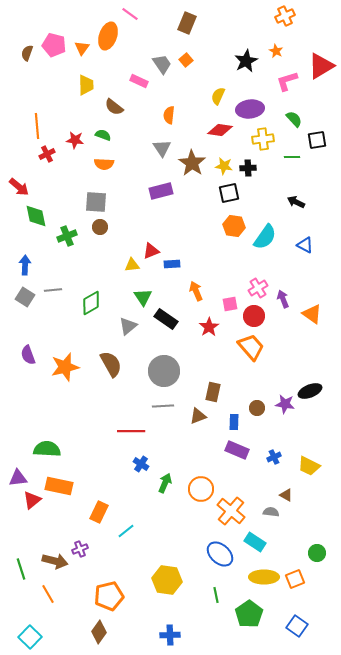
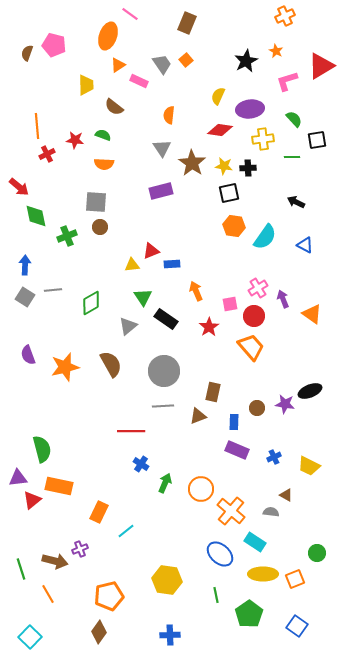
orange triangle at (82, 48): moved 36 px right, 17 px down; rotated 21 degrees clockwise
green semicircle at (47, 449): moved 5 px left; rotated 72 degrees clockwise
yellow ellipse at (264, 577): moved 1 px left, 3 px up
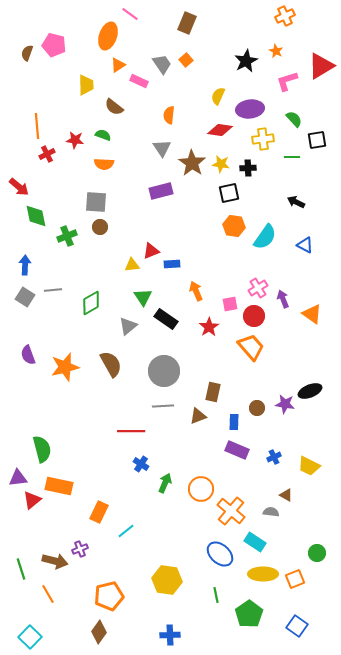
yellow star at (224, 166): moved 3 px left, 2 px up
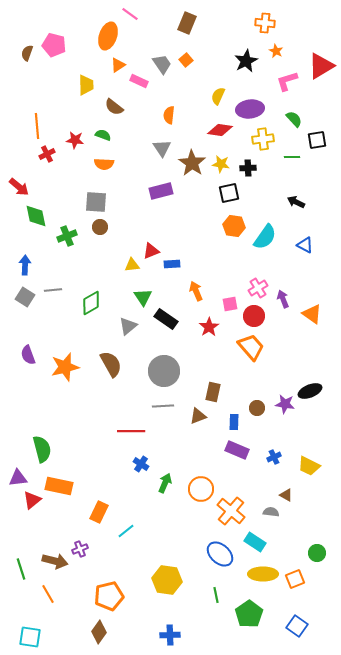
orange cross at (285, 16): moved 20 px left, 7 px down; rotated 30 degrees clockwise
cyan square at (30, 637): rotated 35 degrees counterclockwise
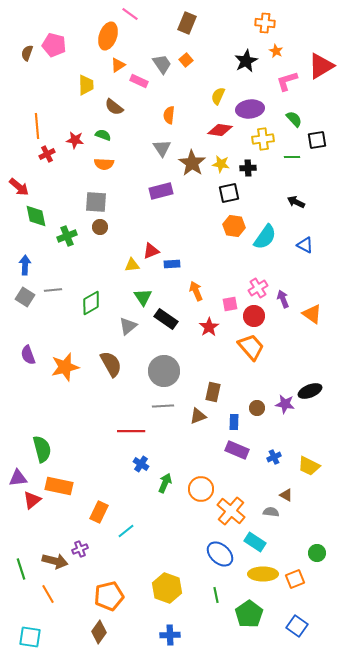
yellow hexagon at (167, 580): moved 8 px down; rotated 12 degrees clockwise
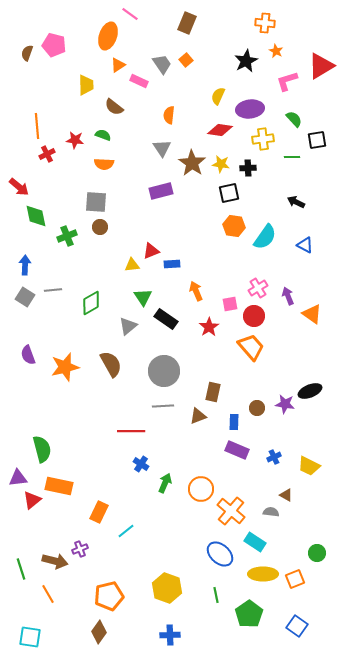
purple arrow at (283, 299): moved 5 px right, 3 px up
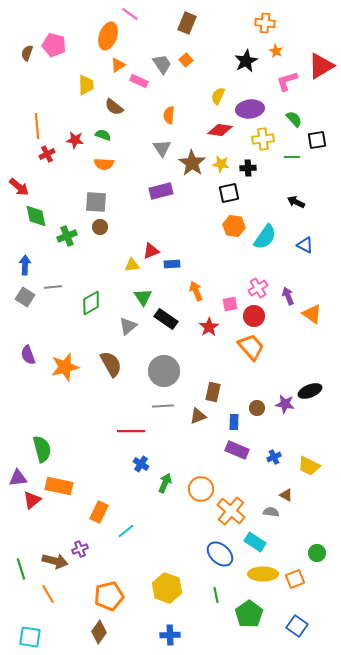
gray line at (53, 290): moved 3 px up
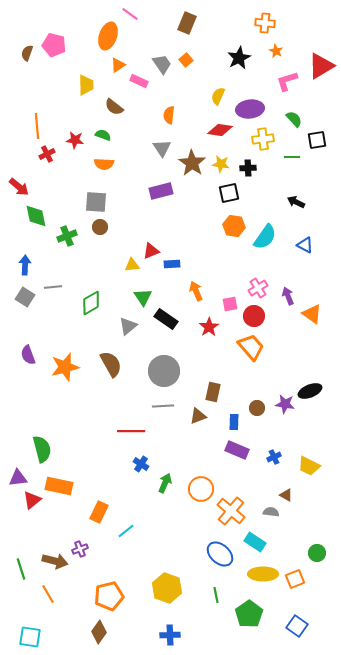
black star at (246, 61): moved 7 px left, 3 px up
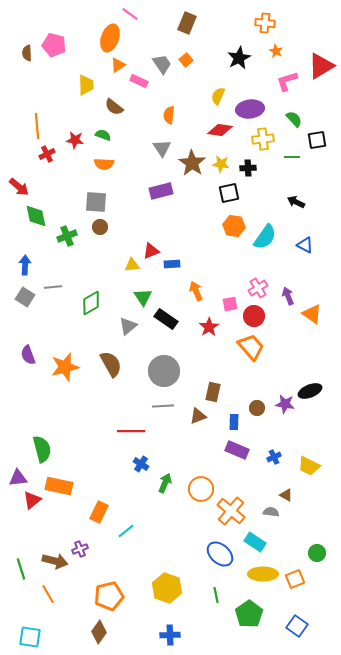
orange ellipse at (108, 36): moved 2 px right, 2 px down
brown semicircle at (27, 53): rotated 21 degrees counterclockwise
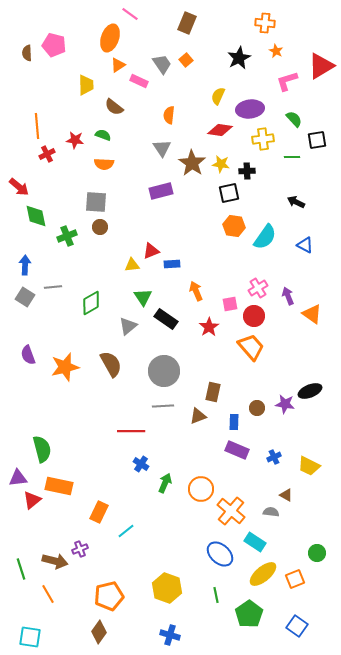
black cross at (248, 168): moved 1 px left, 3 px down
yellow ellipse at (263, 574): rotated 40 degrees counterclockwise
blue cross at (170, 635): rotated 18 degrees clockwise
